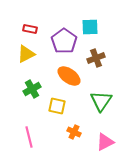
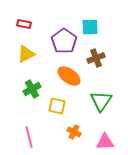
red rectangle: moved 6 px left, 5 px up
pink triangle: rotated 24 degrees clockwise
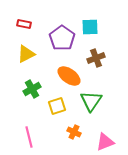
purple pentagon: moved 2 px left, 3 px up
green triangle: moved 10 px left
yellow square: rotated 30 degrees counterclockwise
pink triangle: rotated 18 degrees counterclockwise
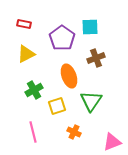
orange ellipse: rotated 35 degrees clockwise
green cross: moved 2 px right, 1 px down
pink line: moved 4 px right, 5 px up
pink triangle: moved 7 px right
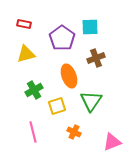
yellow triangle: rotated 12 degrees clockwise
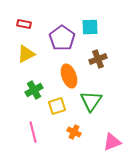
yellow triangle: rotated 12 degrees counterclockwise
brown cross: moved 2 px right, 1 px down
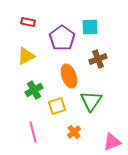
red rectangle: moved 4 px right, 2 px up
yellow triangle: moved 2 px down
orange cross: rotated 24 degrees clockwise
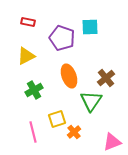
purple pentagon: rotated 15 degrees counterclockwise
brown cross: moved 8 px right, 19 px down; rotated 18 degrees counterclockwise
yellow square: moved 13 px down
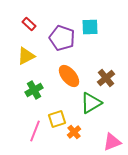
red rectangle: moved 1 px right, 2 px down; rotated 32 degrees clockwise
orange ellipse: rotated 20 degrees counterclockwise
green triangle: moved 2 px down; rotated 25 degrees clockwise
pink line: moved 2 px right, 1 px up; rotated 35 degrees clockwise
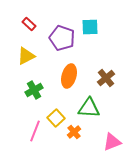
orange ellipse: rotated 55 degrees clockwise
green triangle: moved 2 px left, 5 px down; rotated 35 degrees clockwise
yellow square: moved 1 px left, 1 px up; rotated 24 degrees counterclockwise
